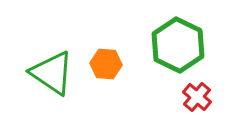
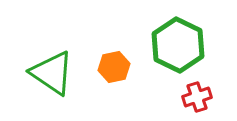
orange hexagon: moved 8 px right, 3 px down; rotated 16 degrees counterclockwise
red cross: rotated 32 degrees clockwise
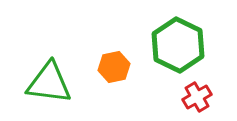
green triangle: moved 3 px left, 10 px down; rotated 27 degrees counterclockwise
red cross: rotated 12 degrees counterclockwise
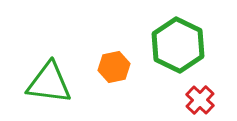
red cross: moved 3 px right, 3 px down; rotated 16 degrees counterclockwise
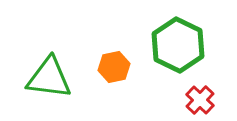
green triangle: moved 5 px up
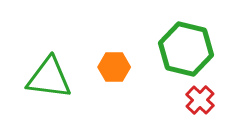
green hexagon: moved 8 px right, 4 px down; rotated 12 degrees counterclockwise
orange hexagon: rotated 12 degrees clockwise
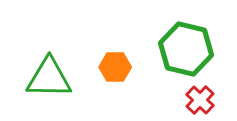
orange hexagon: moved 1 px right
green triangle: rotated 6 degrees counterclockwise
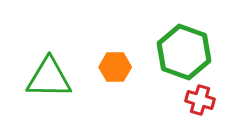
green hexagon: moved 2 px left, 3 px down; rotated 6 degrees clockwise
red cross: rotated 28 degrees counterclockwise
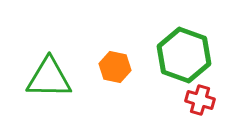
green hexagon: moved 3 px down
orange hexagon: rotated 12 degrees clockwise
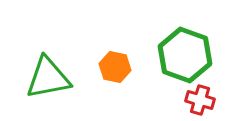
green hexagon: moved 1 px right
green triangle: moved 1 px left; rotated 12 degrees counterclockwise
